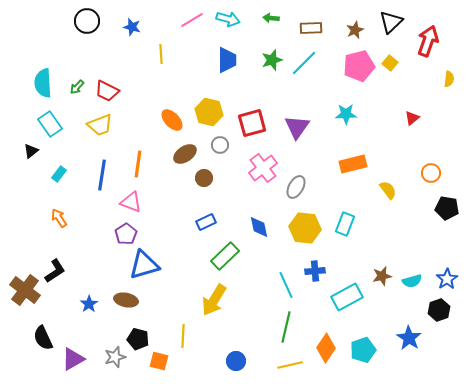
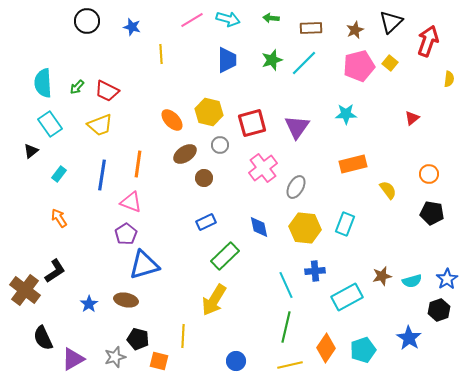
orange circle at (431, 173): moved 2 px left, 1 px down
black pentagon at (447, 208): moved 15 px left, 5 px down
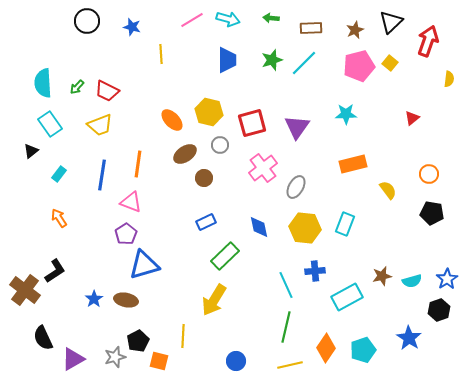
blue star at (89, 304): moved 5 px right, 5 px up
black pentagon at (138, 339): moved 2 px down; rotated 30 degrees clockwise
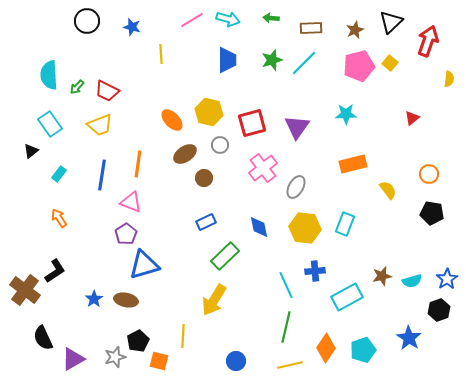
cyan semicircle at (43, 83): moved 6 px right, 8 px up
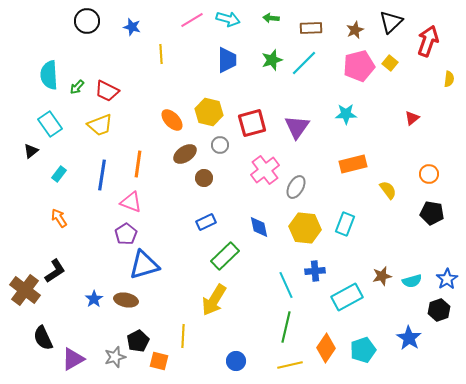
pink cross at (263, 168): moved 2 px right, 2 px down
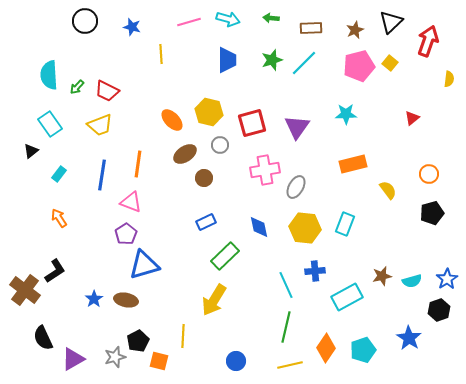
pink line at (192, 20): moved 3 px left, 2 px down; rotated 15 degrees clockwise
black circle at (87, 21): moved 2 px left
pink cross at (265, 170): rotated 28 degrees clockwise
black pentagon at (432, 213): rotated 25 degrees counterclockwise
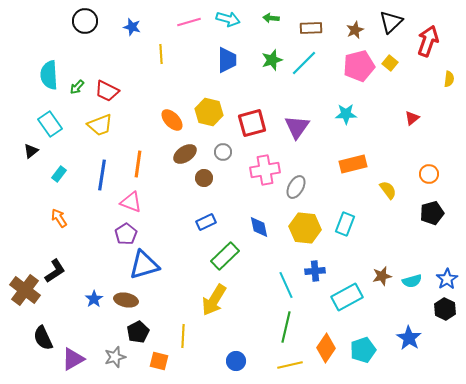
gray circle at (220, 145): moved 3 px right, 7 px down
black hexagon at (439, 310): moved 6 px right, 1 px up; rotated 15 degrees counterclockwise
black pentagon at (138, 341): moved 9 px up
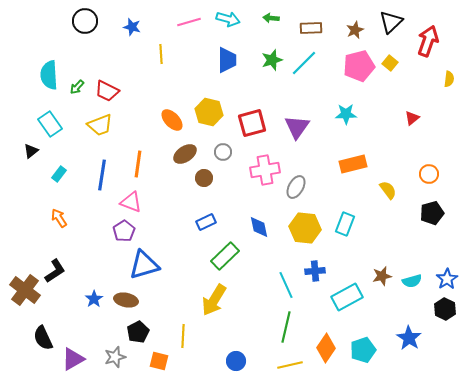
purple pentagon at (126, 234): moved 2 px left, 3 px up
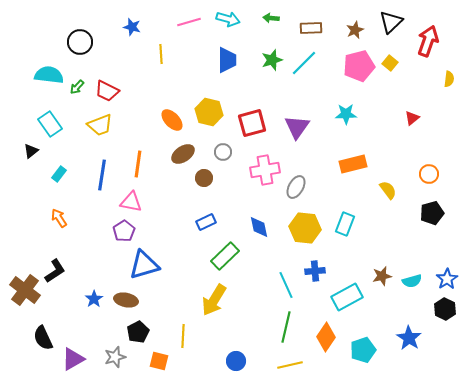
black circle at (85, 21): moved 5 px left, 21 px down
cyan semicircle at (49, 75): rotated 100 degrees clockwise
brown ellipse at (185, 154): moved 2 px left
pink triangle at (131, 202): rotated 10 degrees counterclockwise
orange diamond at (326, 348): moved 11 px up
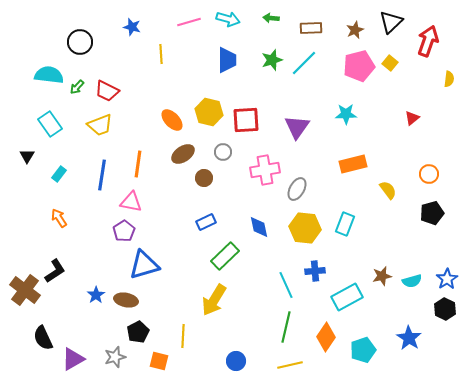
red square at (252, 123): moved 6 px left, 3 px up; rotated 12 degrees clockwise
black triangle at (31, 151): moved 4 px left, 5 px down; rotated 21 degrees counterclockwise
gray ellipse at (296, 187): moved 1 px right, 2 px down
blue star at (94, 299): moved 2 px right, 4 px up
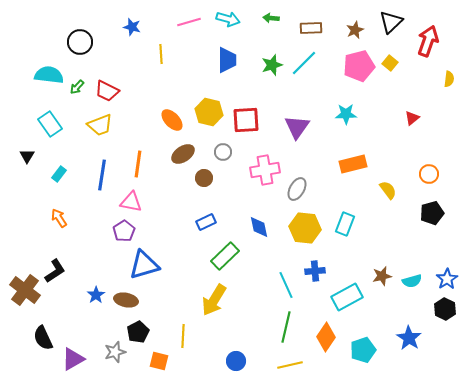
green star at (272, 60): moved 5 px down
gray star at (115, 357): moved 5 px up
